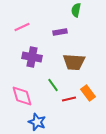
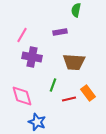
pink line: moved 8 px down; rotated 35 degrees counterclockwise
green line: rotated 56 degrees clockwise
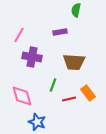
pink line: moved 3 px left
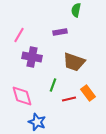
brown trapezoid: rotated 15 degrees clockwise
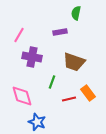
green semicircle: moved 3 px down
green line: moved 1 px left, 3 px up
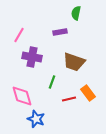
blue star: moved 1 px left, 3 px up
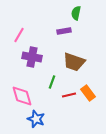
purple rectangle: moved 4 px right, 1 px up
red line: moved 4 px up
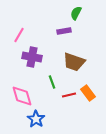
green semicircle: rotated 16 degrees clockwise
green line: rotated 40 degrees counterclockwise
blue star: rotated 12 degrees clockwise
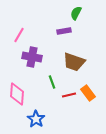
pink diamond: moved 5 px left, 2 px up; rotated 20 degrees clockwise
